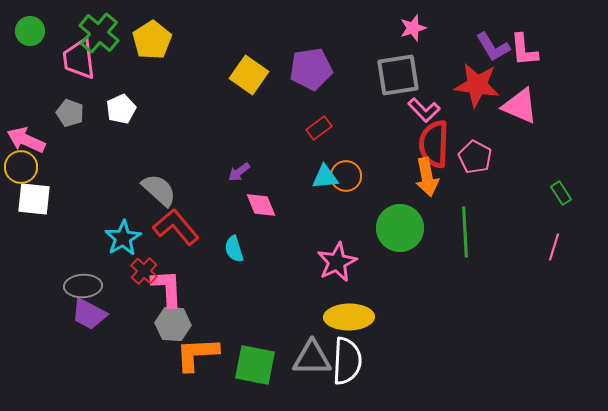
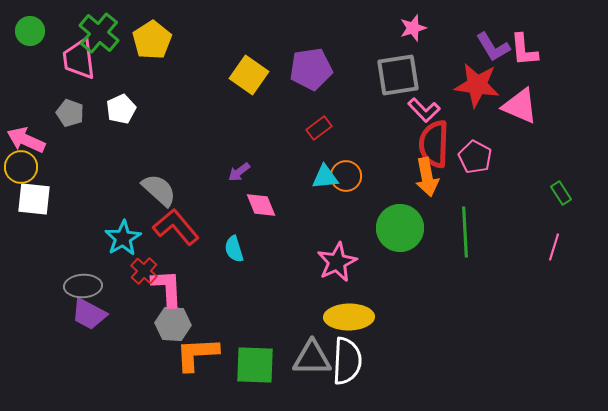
green square at (255, 365): rotated 9 degrees counterclockwise
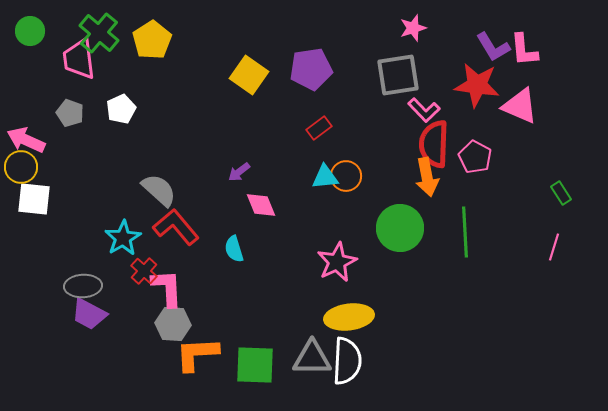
yellow ellipse at (349, 317): rotated 6 degrees counterclockwise
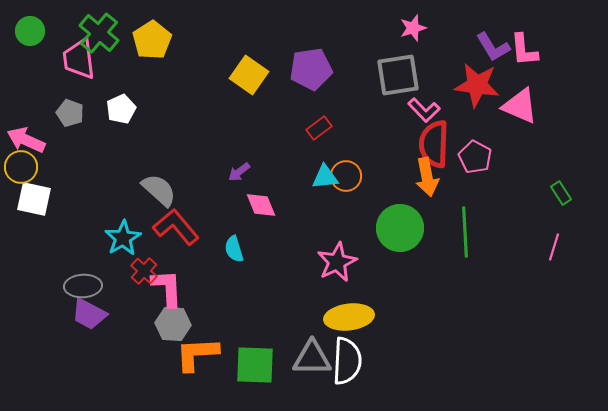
white square at (34, 199): rotated 6 degrees clockwise
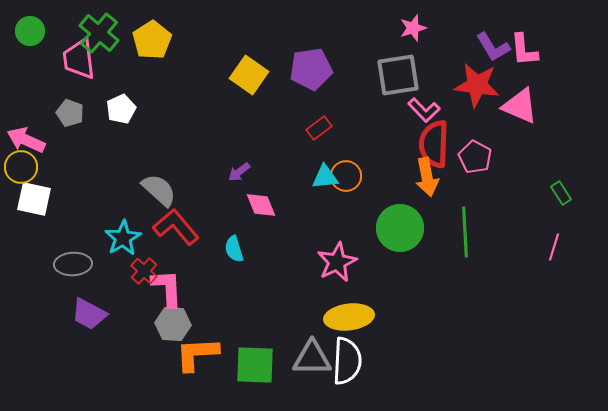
gray ellipse at (83, 286): moved 10 px left, 22 px up
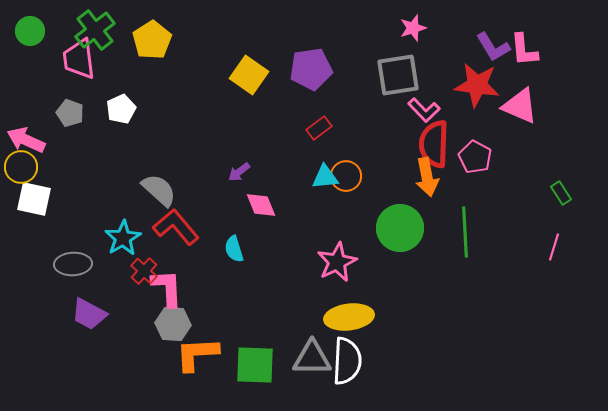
green cross at (99, 33): moved 4 px left, 3 px up; rotated 12 degrees clockwise
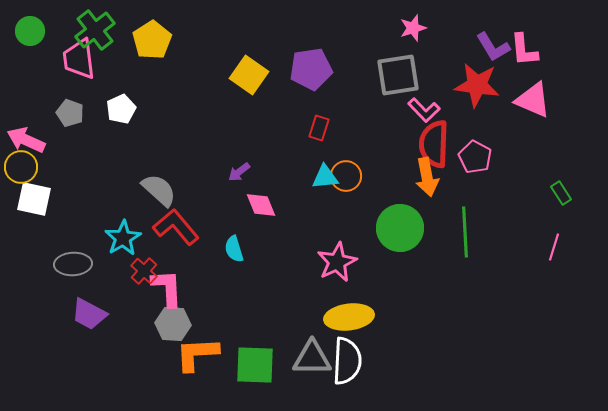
pink triangle at (520, 106): moved 13 px right, 6 px up
red rectangle at (319, 128): rotated 35 degrees counterclockwise
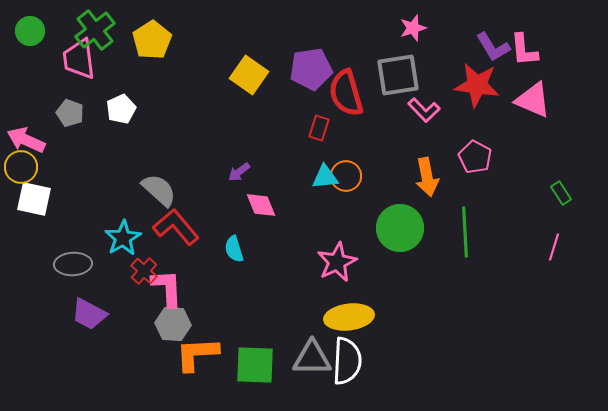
red semicircle at (434, 144): moved 88 px left, 51 px up; rotated 18 degrees counterclockwise
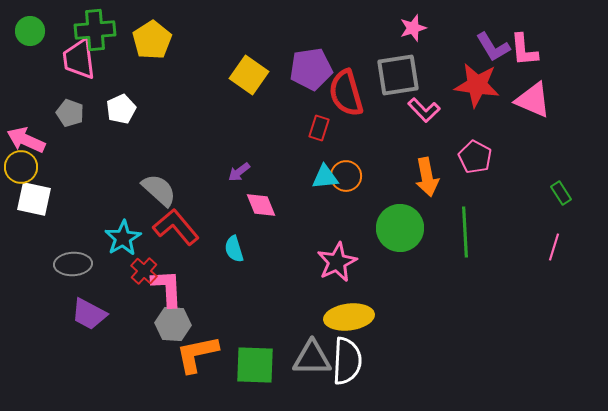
green cross at (95, 30): rotated 33 degrees clockwise
orange L-shape at (197, 354): rotated 9 degrees counterclockwise
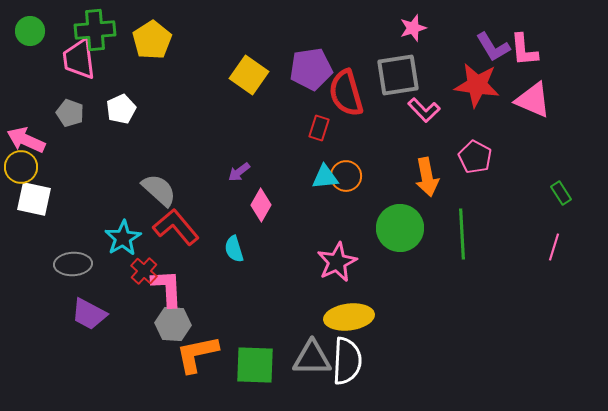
pink diamond at (261, 205): rotated 52 degrees clockwise
green line at (465, 232): moved 3 px left, 2 px down
